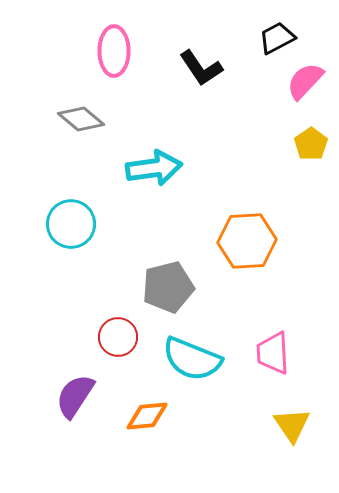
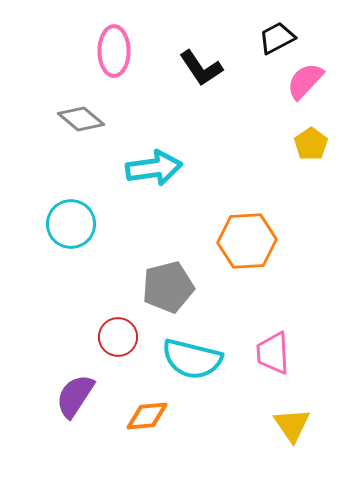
cyan semicircle: rotated 8 degrees counterclockwise
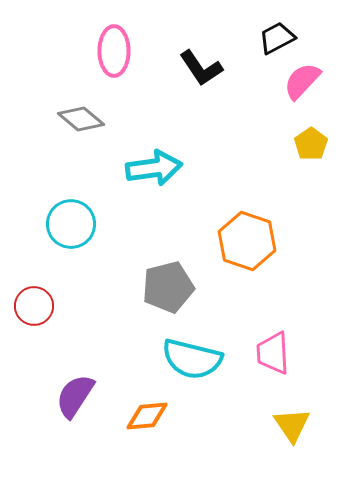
pink semicircle: moved 3 px left
orange hexagon: rotated 22 degrees clockwise
red circle: moved 84 px left, 31 px up
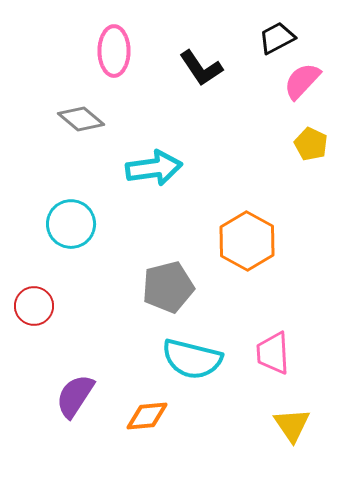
yellow pentagon: rotated 12 degrees counterclockwise
orange hexagon: rotated 10 degrees clockwise
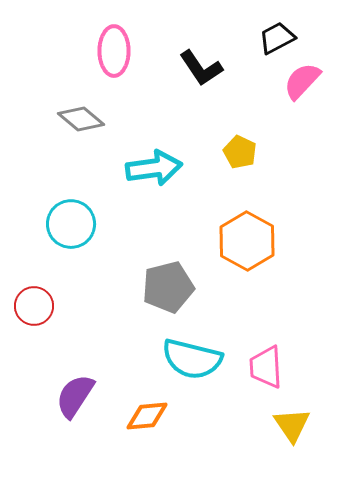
yellow pentagon: moved 71 px left, 8 px down
pink trapezoid: moved 7 px left, 14 px down
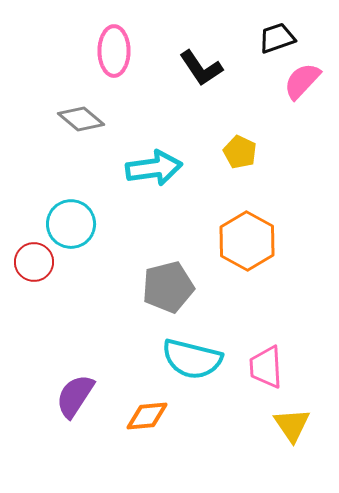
black trapezoid: rotated 9 degrees clockwise
red circle: moved 44 px up
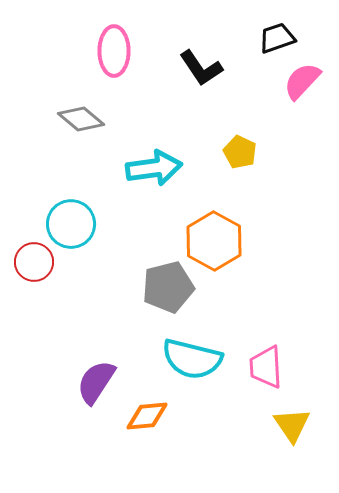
orange hexagon: moved 33 px left
purple semicircle: moved 21 px right, 14 px up
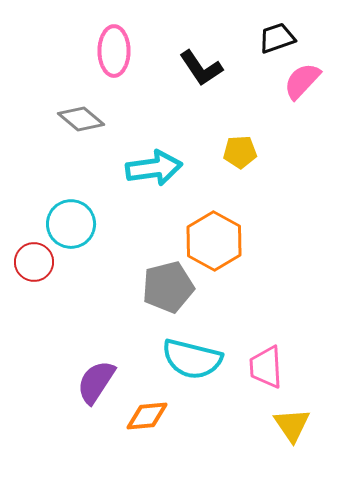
yellow pentagon: rotated 28 degrees counterclockwise
